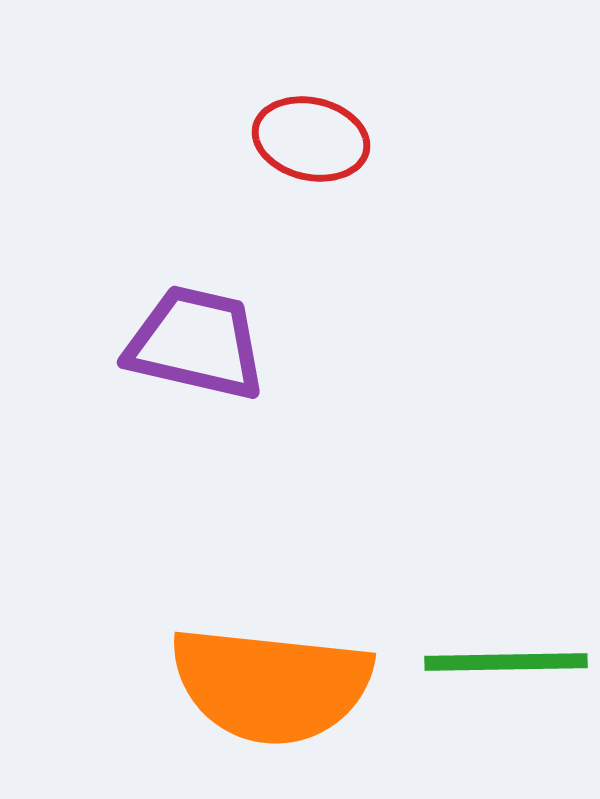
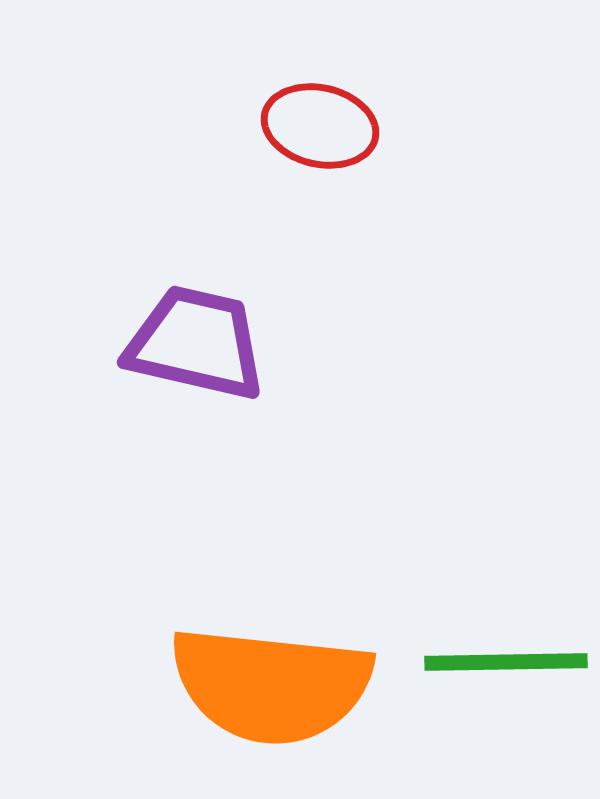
red ellipse: moved 9 px right, 13 px up
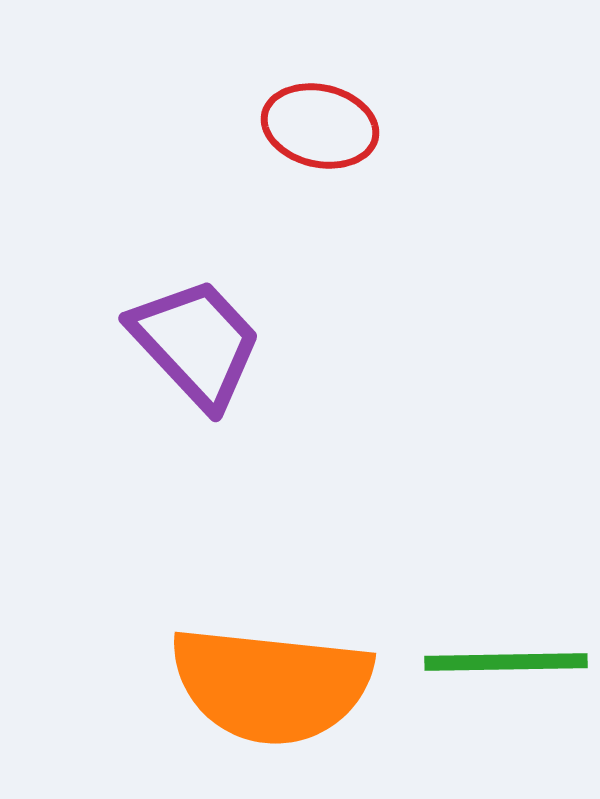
purple trapezoid: rotated 34 degrees clockwise
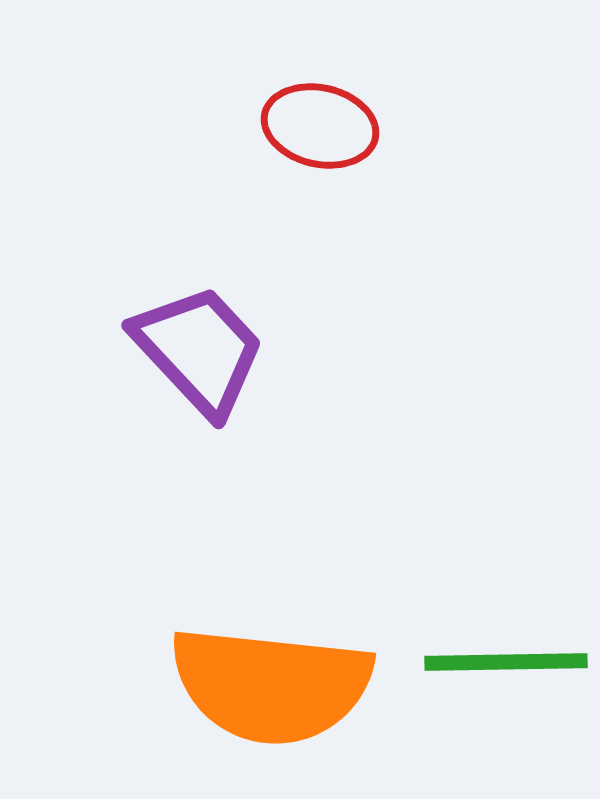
purple trapezoid: moved 3 px right, 7 px down
